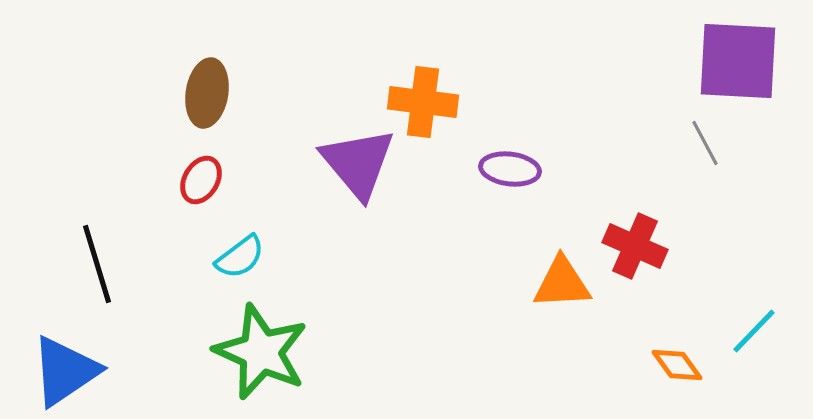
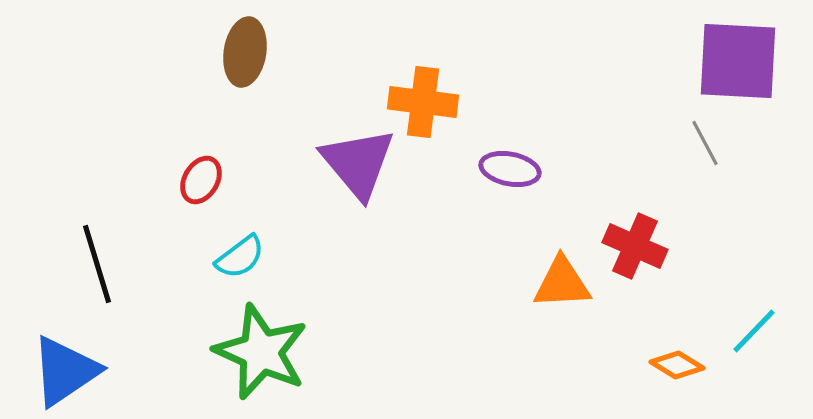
brown ellipse: moved 38 px right, 41 px up
purple ellipse: rotated 4 degrees clockwise
orange diamond: rotated 22 degrees counterclockwise
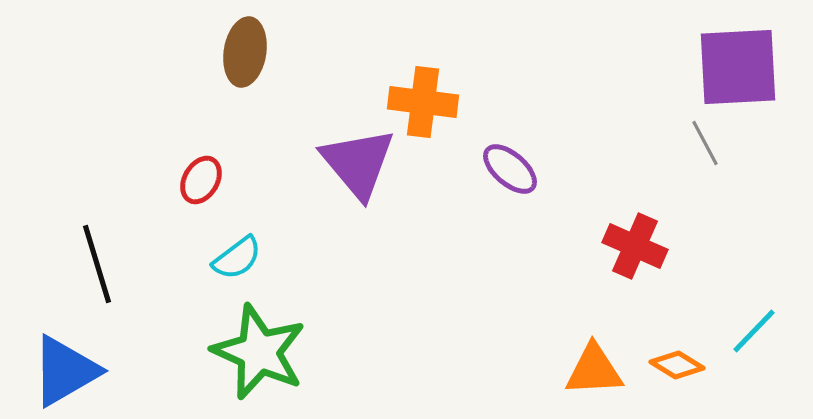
purple square: moved 6 px down; rotated 6 degrees counterclockwise
purple ellipse: rotated 30 degrees clockwise
cyan semicircle: moved 3 px left, 1 px down
orange triangle: moved 32 px right, 87 px down
green star: moved 2 px left
blue triangle: rotated 4 degrees clockwise
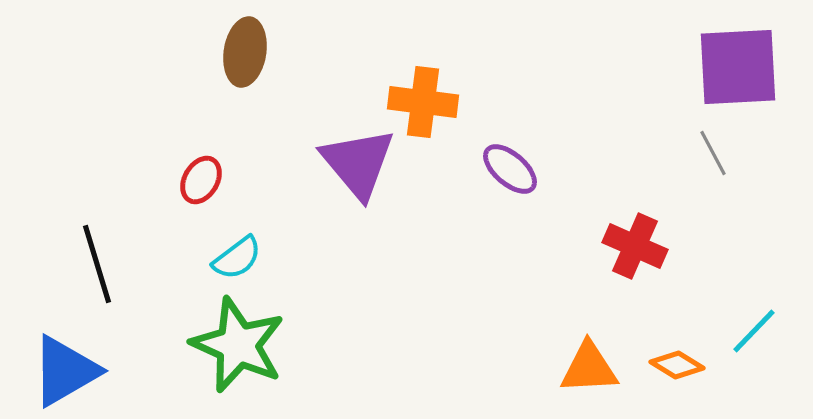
gray line: moved 8 px right, 10 px down
green star: moved 21 px left, 7 px up
orange triangle: moved 5 px left, 2 px up
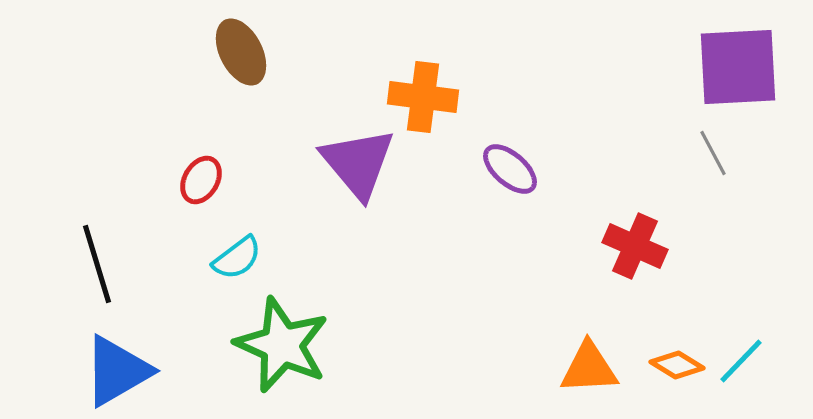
brown ellipse: moved 4 px left; rotated 36 degrees counterclockwise
orange cross: moved 5 px up
cyan line: moved 13 px left, 30 px down
green star: moved 44 px right
blue triangle: moved 52 px right
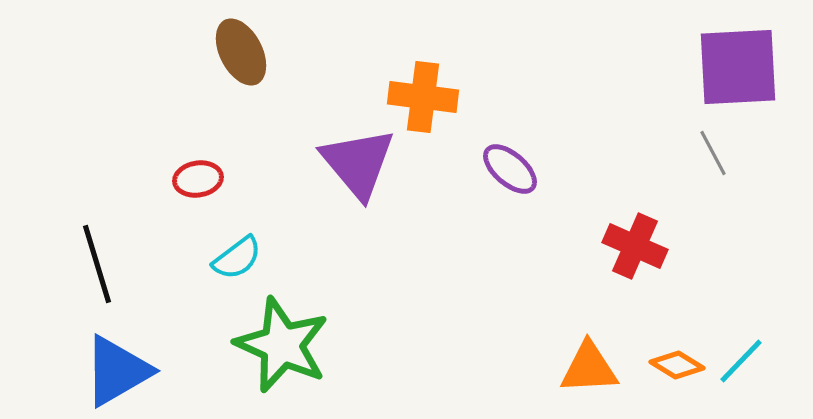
red ellipse: moved 3 px left, 1 px up; rotated 51 degrees clockwise
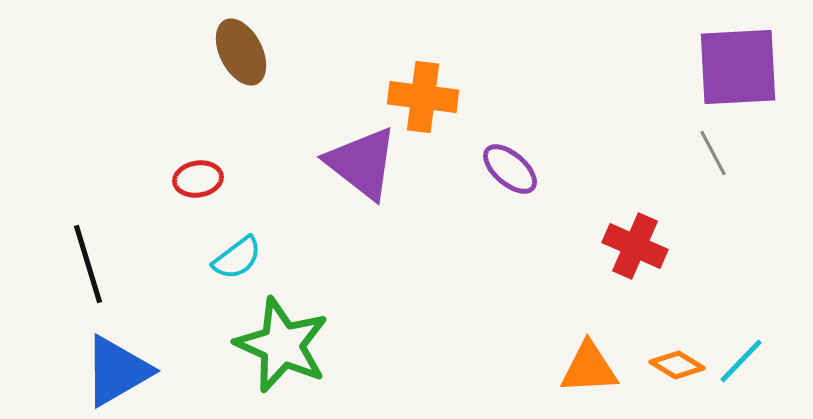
purple triangle: moved 4 px right; rotated 12 degrees counterclockwise
black line: moved 9 px left
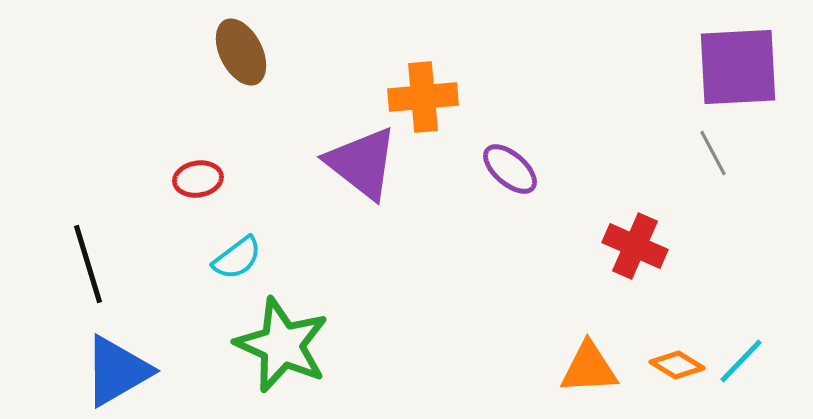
orange cross: rotated 12 degrees counterclockwise
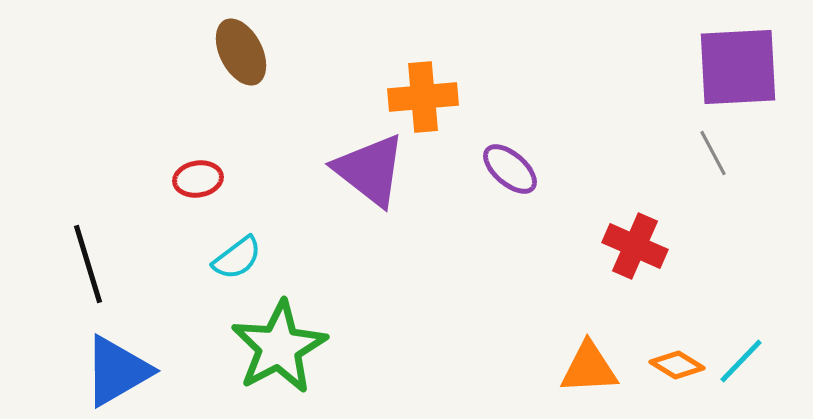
purple triangle: moved 8 px right, 7 px down
green star: moved 3 px left, 2 px down; rotated 20 degrees clockwise
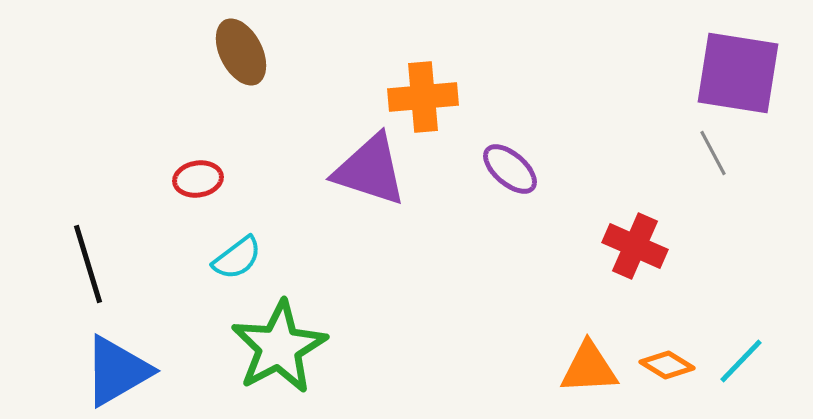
purple square: moved 6 px down; rotated 12 degrees clockwise
purple triangle: rotated 20 degrees counterclockwise
orange diamond: moved 10 px left
